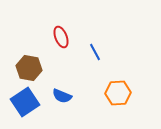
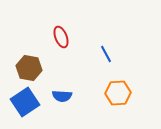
blue line: moved 11 px right, 2 px down
blue semicircle: rotated 18 degrees counterclockwise
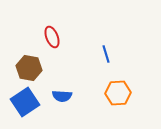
red ellipse: moved 9 px left
blue line: rotated 12 degrees clockwise
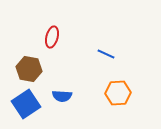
red ellipse: rotated 35 degrees clockwise
blue line: rotated 48 degrees counterclockwise
brown hexagon: moved 1 px down
blue square: moved 1 px right, 2 px down
